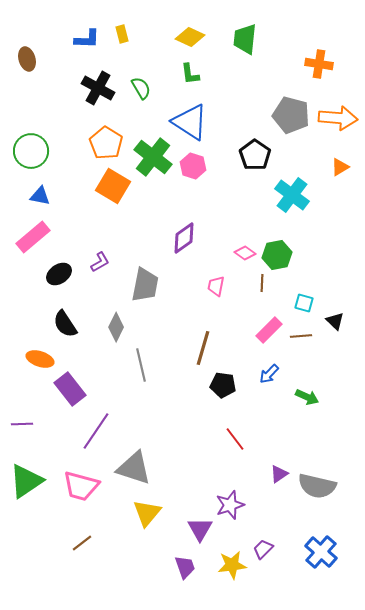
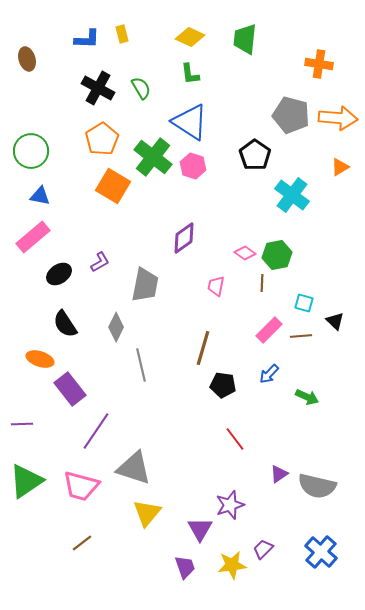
orange pentagon at (106, 143): moved 4 px left, 4 px up; rotated 8 degrees clockwise
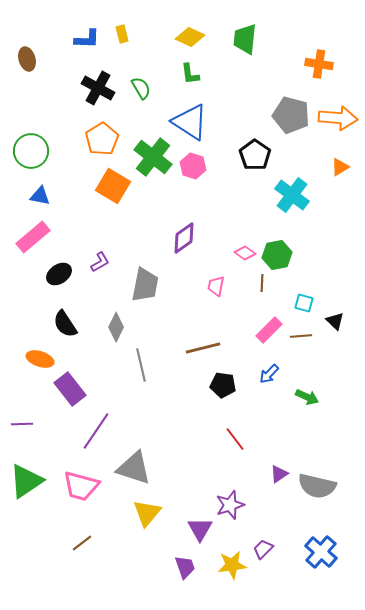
brown line at (203, 348): rotated 60 degrees clockwise
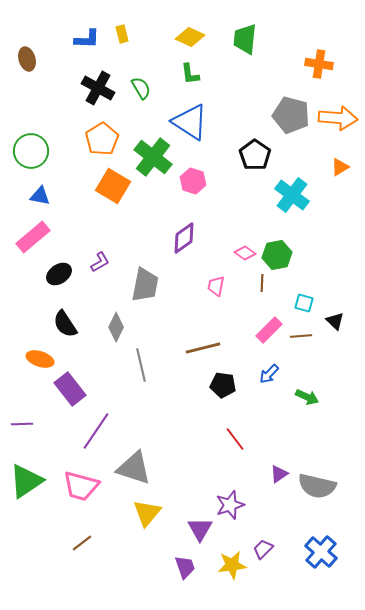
pink hexagon at (193, 166): moved 15 px down
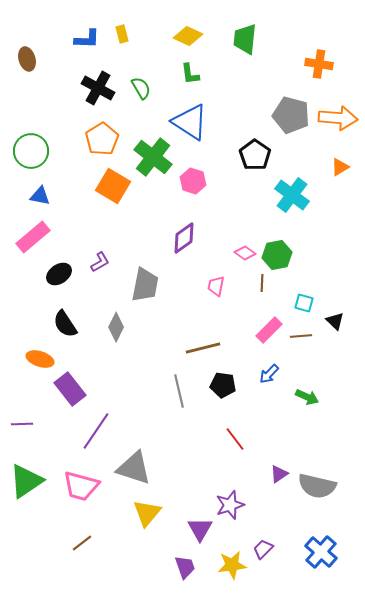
yellow diamond at (190, 37): moved 2 px left, 1 px up
gray line at (141, 365): moved 38 px right, 26 px down
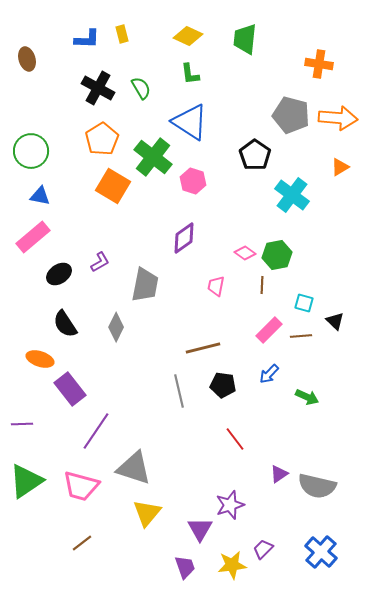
brown line at (262, 283): moved 2 px down
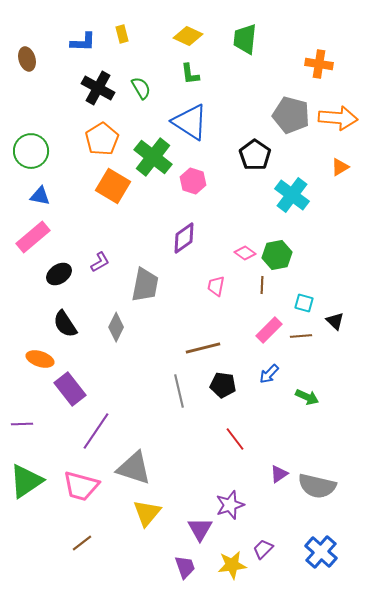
blue L-shape at (87, 39): moved 4 px left, 3 px down
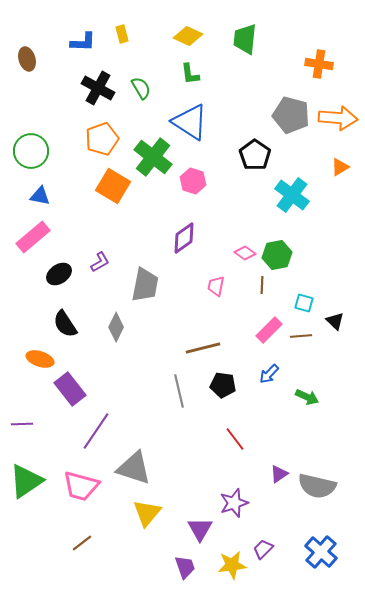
orange pentagon at (102, 139): rotated 12 degrees clockwise
purple star at (230, 505): moved 4 px right, 2 px up
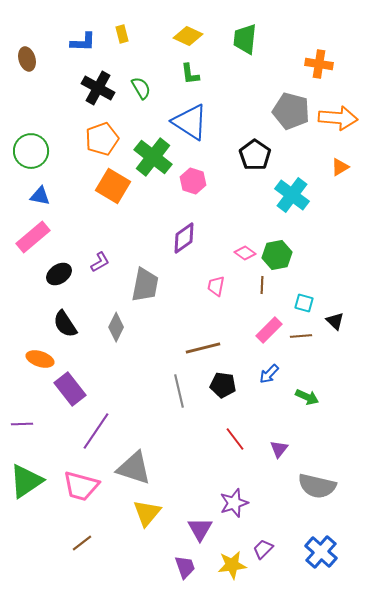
gray pentagon at (291, 115): moved 4 px up
purple triangle at (279, 474): moved 25 px up; rotated 18 degrees counterclockwise
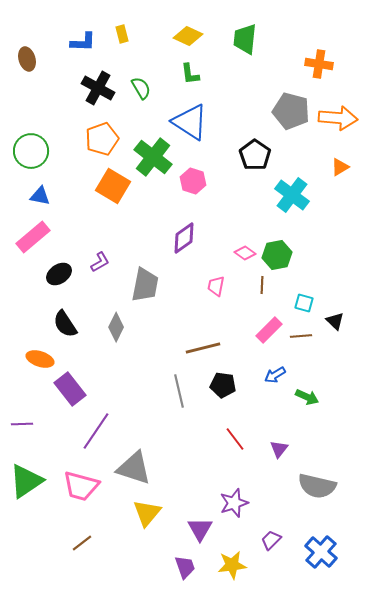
blue arrow at (269, 374): moved 6 px right, 1 px down; rotated 15 degrees clockwise
purple trapezoid at (263, 549): moved 8 px right, 9 px up
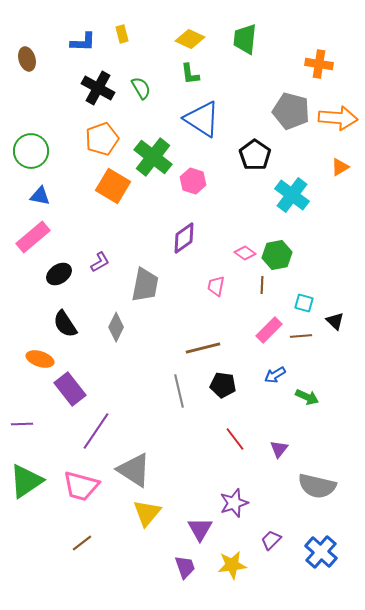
yellow diamond at (188, 36): moved 2 px right, 3 px down
blue triangle at (190, 122): moved 12 px right, 3 px up
gray triangle at (134, 468): moved 2 px down; rotated 15 degrees clockwise
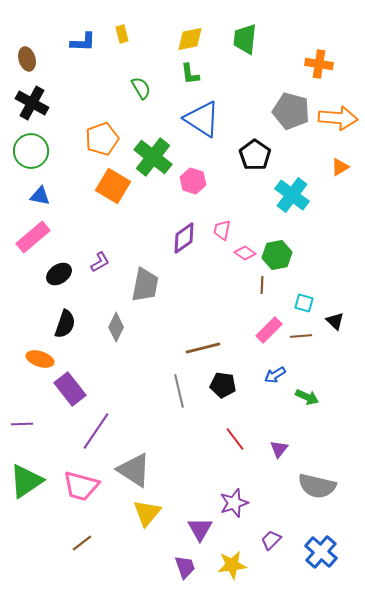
yellow diamond at (190, 39): rotated 36 degrees counterclockwise
black cross at (98, 88): moved 66 px left, 15 px down
pink trapezoid at (216, 286): moved 6 px right, 56 px up
black semicircle at (65, 324): rotated 128 degrees counterclockwise
